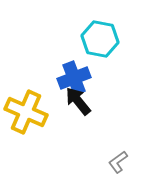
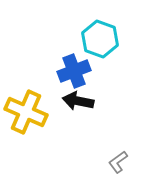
cyan hexagon: rotated 9 degrees clockwise
blue cross: moved 7 px up
black arrow: rotated 40 degrees counterclockwise
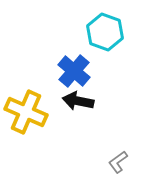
cyan hexagon: moved 5 px right, 7 px up
blue cross: rotated 28 degrees counterclockwise
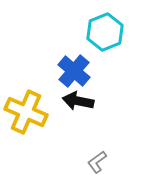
cyan hexagon: rotated 18 degrees clockwise
gray L-shape: moved 21 px left
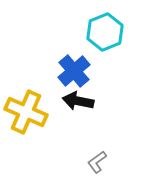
blue cross: rotated 8 degrees clockwise
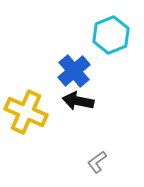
cyan hexagon: moved 6 px right, 3 px down
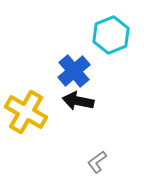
yellow cross: rotated 6 degrees clockwise
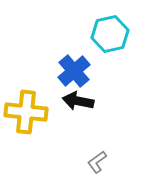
cyan hexagon: moved 1 px left, 1 px up; rotated 9 degrees clockwise
yellow cross: rotated 24 degrees counterclockwise
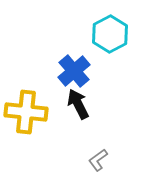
cyan hexagon: rotated 15 degrees counterclockwise
black arrow: moved 3 px down; rotated 52 degrees clockwise
gray L-shape: moved 1 px right, 2 px up
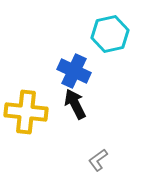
cyan hexagon: rotated 15 degrees clockwise
blue cross: rotated 24 degrees counterclockwise
black arrow: moved 3 px left
